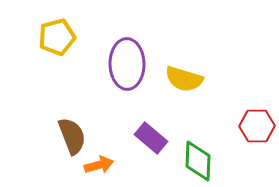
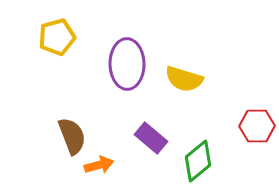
green diamond: rotated 48 degrees clockwise
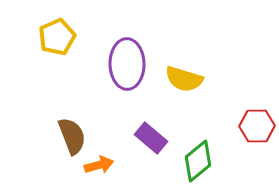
yellow pentagon: rotated 9 degrees counterclockwise
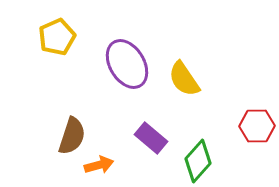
purple ellipse: rotated 30 degrees counterclockwise
yellow semicircle: rotated 39 degrees clockwise
brown semicircle: rotated 39 degrees clockwise
green diamond: rotated 9 degrees counterclockwise
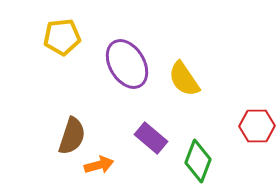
yellow pentagon: moved 5 px right; rotated 18 degrees clockwise
green diamond: rotated 21 degrees counterclockwise
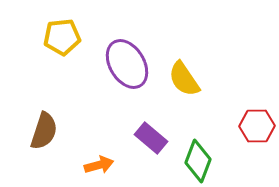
brown semicircle: moved 28 px left, 5 px up
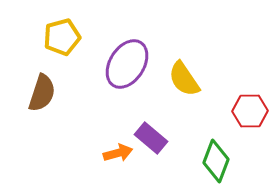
yellow pentagon: rotated 9 degrees counterclockwise
purple ellipse: rotated 63 degrees clockwise
red hexagon: moved 7 px left, 15 px up
brown semicircle: moved 2 px left, 38 px up
green diamond: moved 18 px right
orange arrow: moved 19 px right, 12 px up
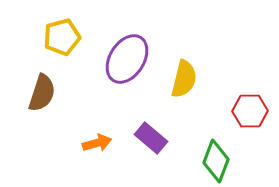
purple ellipse: moved 5 px up
yellow semicircle: rotated 132 degrees counterclockwise
orange arrow: moved 21 px left, 10 px up
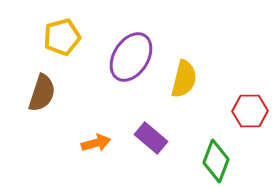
purple ellipse: moved 4 px right, 2 px up
orange arrow: moved 1 px left
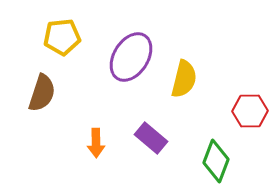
yellow pentagon: rotated 9 degrees clockwise
orange arrow: rotated 104 degrees clockwise
